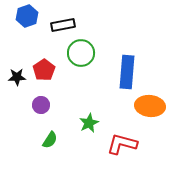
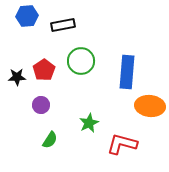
blue hexagon: rotated 15 degrees clockwise
green circle: moved 8 px down
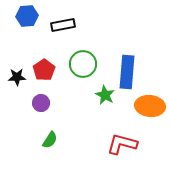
green circle: moved 2 px right, 3 px down
purple circle: moved 2 px up
green star: moved 16 px right, 28 px up; rotated 18 degrees counterclockwise
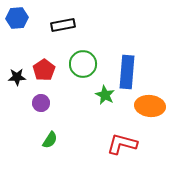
blue hexagon: moved 10 px left, 2 px down
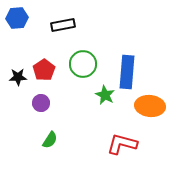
black star: moved 1 px right
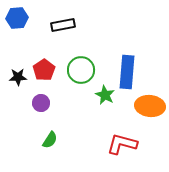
green circle: moved 2 px left, 6 px down
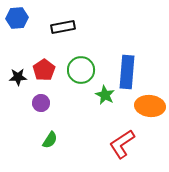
black rectangle: moved 2 px down
red L-shape: rotated 48 degrees counterclockwise
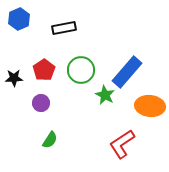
blue hexagon: moved 2 px right, 1 px down; rotated 20 degrees counterclockwise
black rectangle: moved 1 px right, 1 px down
blue rectangle: rotated 36 degrees clockwise
black star: moved 4 px left, 1 px down
